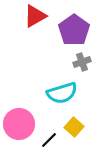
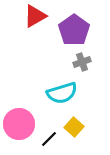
black line: moved 1 px up
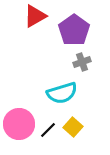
yellow square: moved 1 px left
black line: moved 1 px left, 9 px up
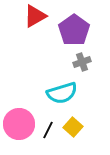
black line: rotated 18 degrees counterclockwise
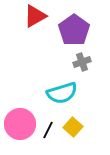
pink circle: moved 1 px right
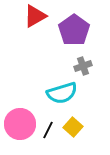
gray cross: moved 1 px right, 4 px down
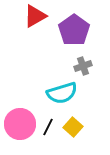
black line: moved 3 px up
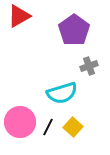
red triangle: moved 16 px left
gray cross: moved 6 px right
pink circle: moved 2 px up
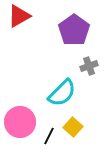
cyan semicircle: rotated 28 degrees counterclockwise
black line: moved 1 px right, 9 px down
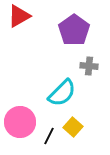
gray cross: rotated 24 degrees clockwise
